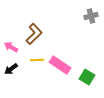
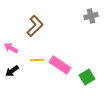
brown L-shape: moved 1 px right, 8 px up
pink arrow: moved 1 px down
black arrow: moved 1 px right, 2 px down
green square: rotated 28 degrees clockwise
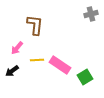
gray cross: moved 2 px up
brown L-shape: moved 1 px up; rotated 40 degrees counterclockwise
pink arrow: moved 6 px right; rotated 80 degrees counterclockwise
green square: moved 2 px left
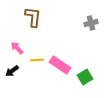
gray cross: moved 9 px down
brown L-shape: moved 2 px left, 8 px up
pink arrow: rotated 96 degrees clockwise
